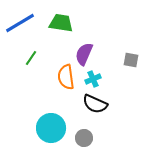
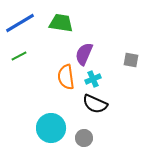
green line: moved 12 px left, 2 px up; rotated 28 degrees clockwise
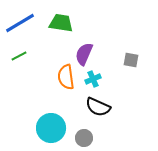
black semicircle: moved 3 px right, 3 px down
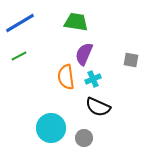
green trapezoid: moved 15 px right, 1 px up
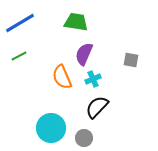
orange semicircle: moved 4 px left; rotated 15 degrees counterclockwise
black semicircle: moved 1 px left; rotated 110 degrees clockwise
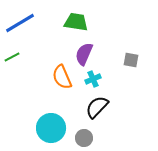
green line: moved 7 px left, 1 px down
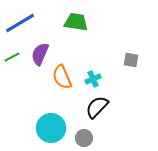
purple semicircle: moved 44 px left
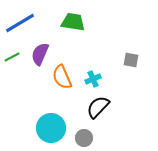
green trapezoid: moved 3 px left
black semicircle: moved 1 px right
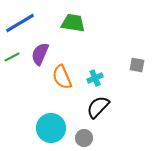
green trapezoid: moved 1 px down
gray square: moved 6 px right, 5 px down
cyan cross: moved 2 px right, 1 px up
